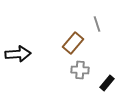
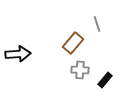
black rectangle: moved 2 px left, 3 px up
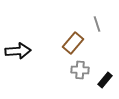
black arrow: moved 3 px up
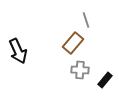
gray line: moved 11 px left, 4 px up
black arrow: rotated 70 degrees clockwise
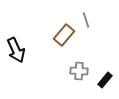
brown rectangle: moved 9 px left, 8 px up
black arrow: moved 2 px left, 1 px up
gray cross: moved 1 px left, 1 px down
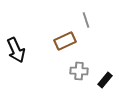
brown rectangle: moved 1 px right, 6 px down; rotated 25 degrees clockwise
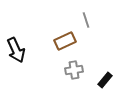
gray cross: moved 5 px left, 1 px up; rotated 12 degrees counterclockwise
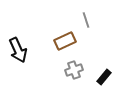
black arrow: moved 2 px right
gray cross: rotated 12 degrees counterclockwise
black rectangle: moved 1 px left, 3 px up
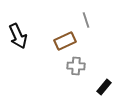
black arrow: moved 14 px up
gray cross: moved 2 px right, 4 px up; rotated 24 degrees clockwise
black rectangle: moved 10 px down
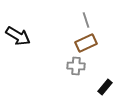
black arrow: rotated 35 degrees counterclockwise
brown rectangle: moved 21 px right, 2 px down
black rectangle: moved 1 px right
